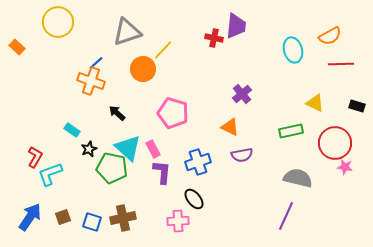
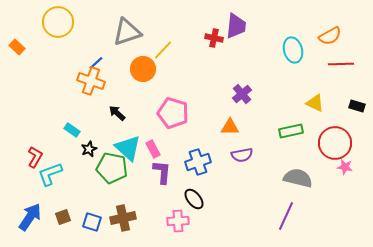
orange triangle: rotated 24 degrees counterclockwise
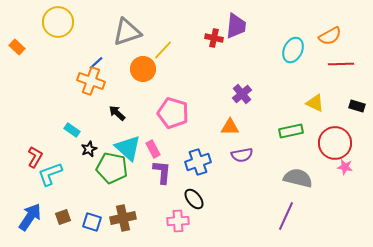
cyan ellipse: rotated 40 degrees clockwise
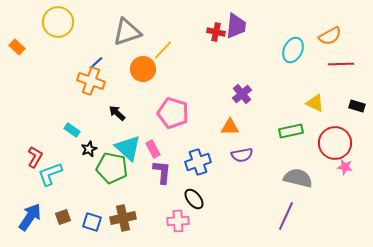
red cross: moved 2 px right, 6 px up
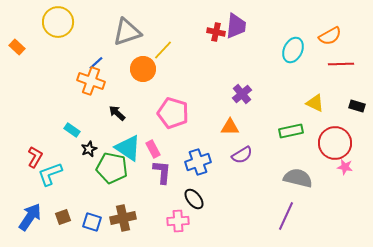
cyan triangle: rotated 8 degrees counterclockwise
purple semicircle: rotated 20 degrees counterclockwise
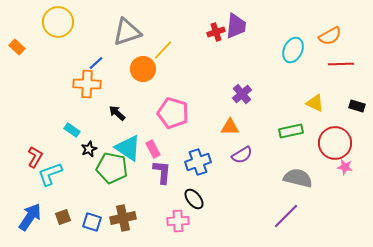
red cross: rotated 30 degrees counterclockwise
orange cross: moved 4 px left, 3 px down; rotated 16 degrees counterclockwise
purple line: rotated 20 degrees clockwise
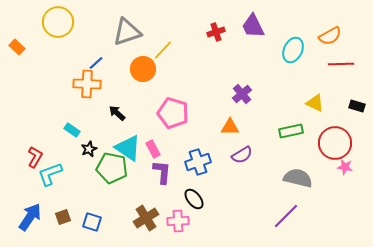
purple trapezoid: moved 17 px right; rotated 148 degrees clockwise
brown cross: moved 23 px right; rotated 20 degrees counterclockwise
